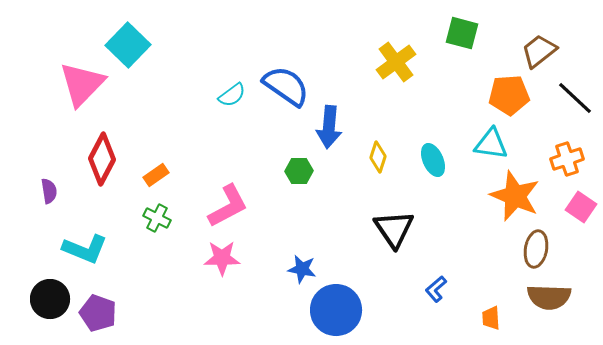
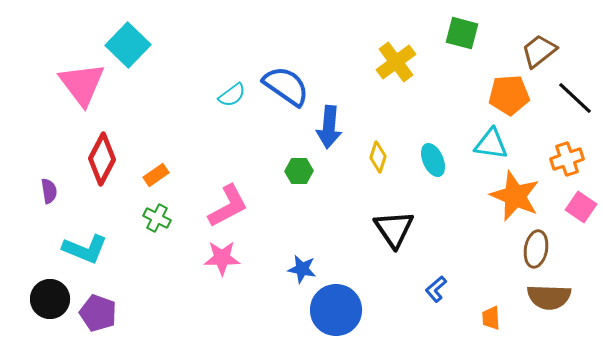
pink triangle: rotated 21 degrees counterclockwise
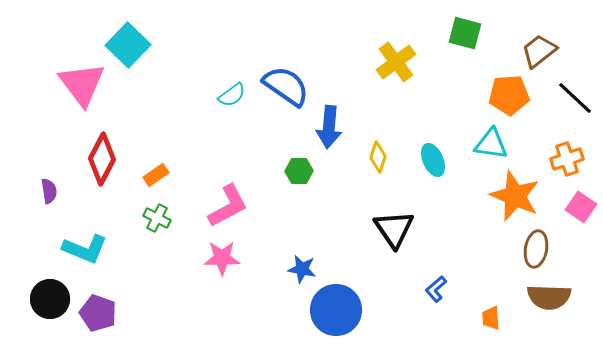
green square: moved 3 px right
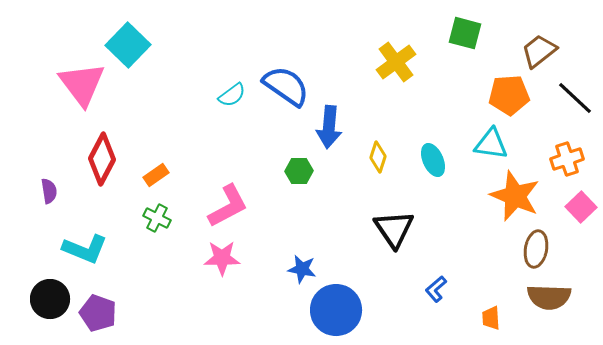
pink square: rotated 12 degrees clockwise
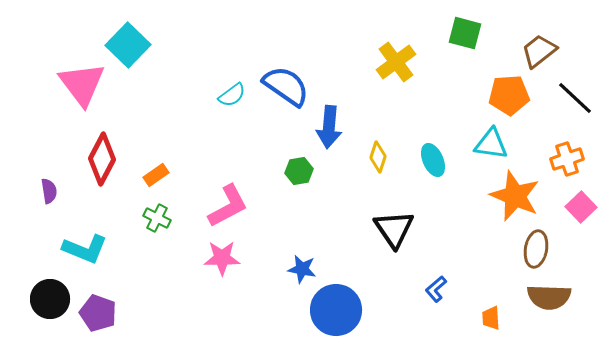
green hexagon: rotated 8 degrees counterclockwise
